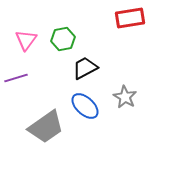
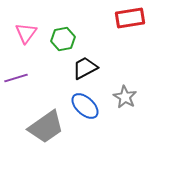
pink triangle: moved 7 px up
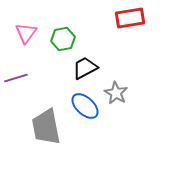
gray star: moved 9 px left, 4 px up
gray trapezoid: rotated 114 degrees clockwise
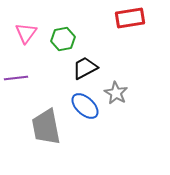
purple line: rotated 10 degrees clockwise
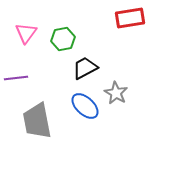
gray trapezoid: moved 9 px left, 6 px up
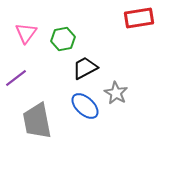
red rectangle: moved 9 px right
purple line: rotated 30 degrees counterclockwise
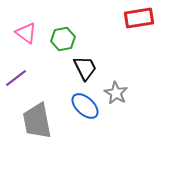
pink triangle: rotated 30 degrees counterclockwise
black trapezoid: rotated 92 degrees clockwise
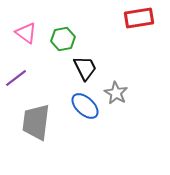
gray trapezoid: moved 1 px left, 1 px down; rotated 18 degrees clockwise
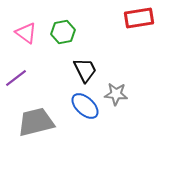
green hexagon: moved 7 px up
black trapezoid: moved 2 px down
gray star: moved 1 px down; rotated 25 degrees counterclockwise
gray trapezoid: rotated 69 degrees clockwise
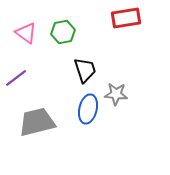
red rectangle: moved 13 px left
black trapezoid: rotated 8 degrees clockwise
blue ellipse: moved 3 px right, 3 px down; rotated 60 degrees clockwise
gray trapezoid: moved 1 px right
